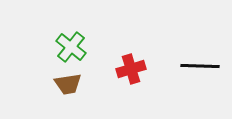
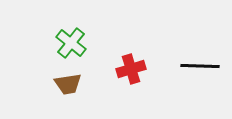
green cross: moved 4 px up
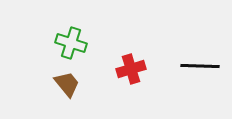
green cross: rotated 20 degrees counterclockwise
brown trapezoid: moved 1 px left; rotated 120 degrees counterclockwise
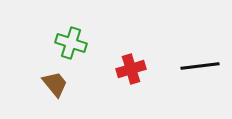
black line: rotated 9 degrees counterclockwise
brown trapezoid: moved 12 px left
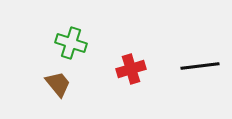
brown trapezoid: moved 3 px right
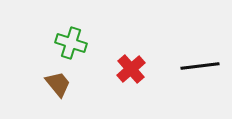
red cross: rotated 24 degrees counterclockwise
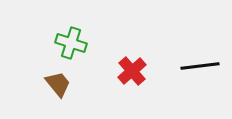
red cross: moved 1 px right, 2 px down
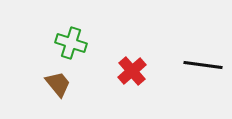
black line: moved 3 px right, 1 px up; rotated 15 degrees clockwise
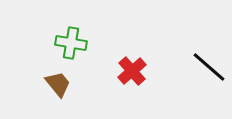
green cross: rotated 8 degrees counterclockwise
black line: moved 6 px right, 2 px down; rotated 33 degrees clockwise
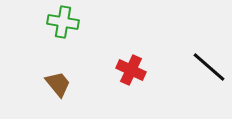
green cross: moved 8 px left, 21 px up
red cross: moved 1 px left, 1 px up; rotated 24 degrees counterclockwise
